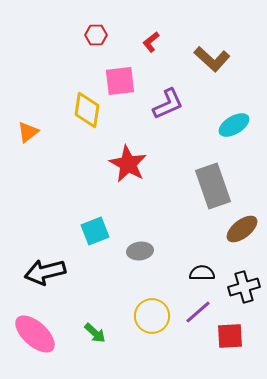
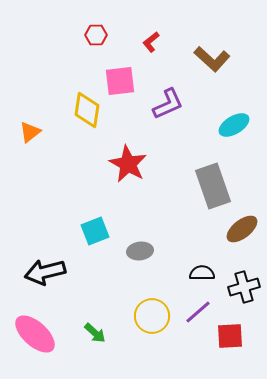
orange triangle: moved 2 px right
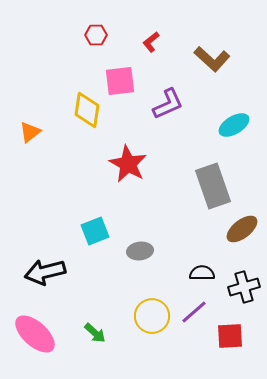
purple line: moved 4 px left
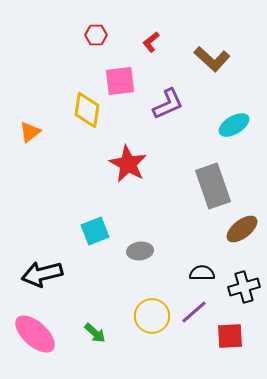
black arrow: moved 3 px left, 2 px down
